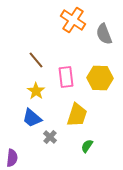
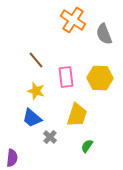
yellow star: rotated 18 degrees counterclockwise
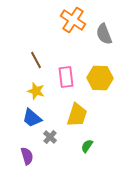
brown line: rotated 12 degrees clockwise
purple semicircle: moved 15 px right, 2 px up; rotated 24 degrees counterclockwise
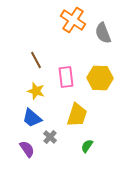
gray semicircle: moved 1 px left, 1 px up
purple semicircle: moved 7 px up; rotated 18 degrees counterclockwise
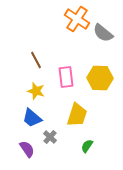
orange cross: moved 4 px right, 1 px up
gray semicircle: rotated 30 degrees counterclockwise
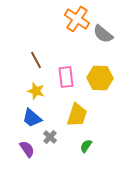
gray semicircle: moved 1 px down
green semicircle: moved 1 px left
